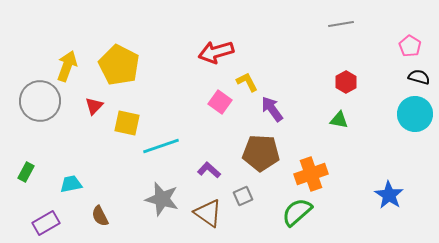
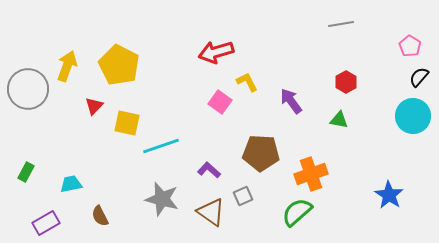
black semicircle: rotated 65 degrees counterclockwise
gray circle: moved 12 px left, 12 px up
purple arrow: moved 19 px right, 8 px up
cyan circle: moved 2 px left, 2 px down
brown triangle: moved 3 px right, 1 px up
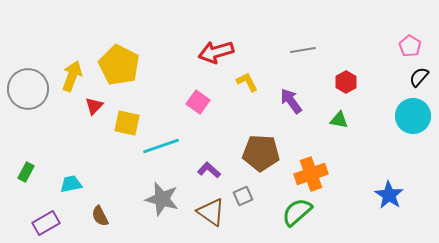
gray line: moved 38 px left, 26 px down
yellow arrow: moved 5 px right, 10 px down
pink square: moved 22 px left
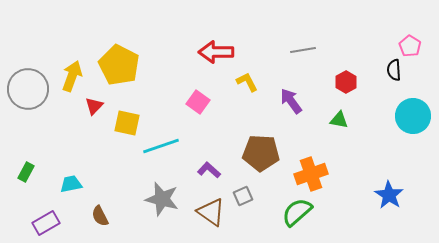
red arrow: rotated 16 degrees clockwise
black semicircle: moved 25 px left, 7 px up; rotated 45 degrees counterclockwise
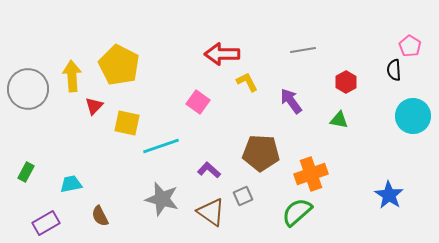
red arrow: moved 6 px right, 2 px down
yellow arrow: rotated 24 degrees counterclockwise
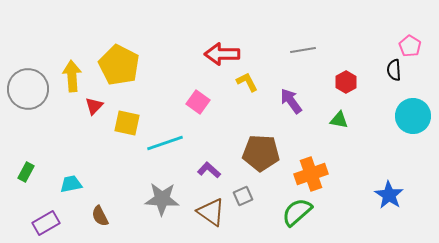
cyan line: moved 4 px right, 3 px up
gray star: rotated 12 degrees counterclockwise
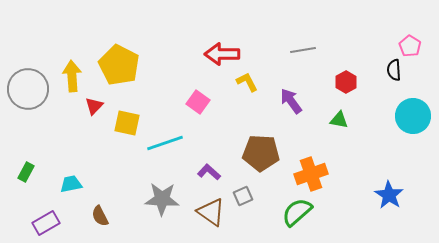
purple L-shape: moved 2 px down
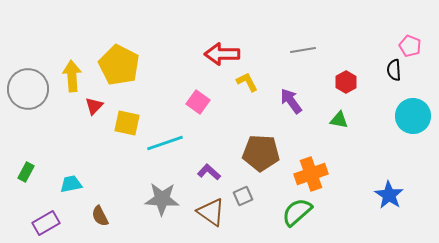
pink pentagon: rotated 10 degrees counterclockwise
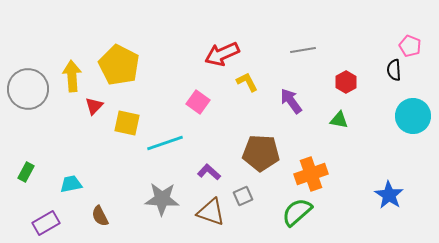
red arrow: rotated 24 degrees counterclockwise
brown triangle: rotated 16 degrees counterclockwise
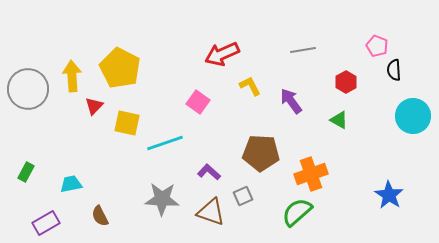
pink pentagon: moved 33 px left
yellow pentagon: moved 1 px right, 3 px down
yellow L-shape: moved 3 px right, 4 px down
green triangle: rotated 18 degrees clockwise
